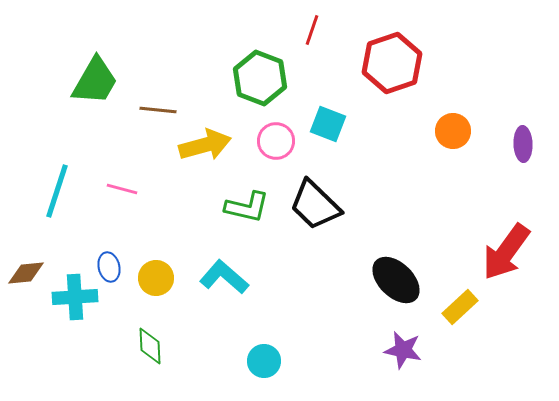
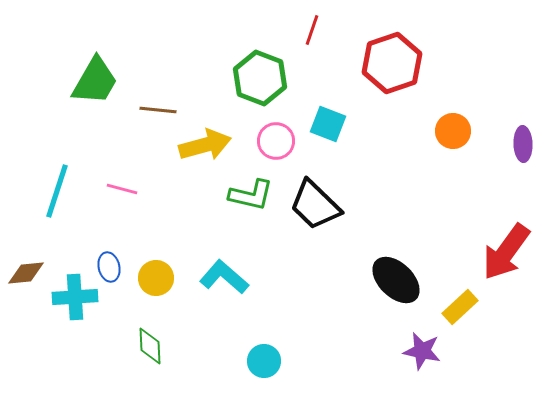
green L-shape: moved 4 px right, 12 px up
purple star: moved 19 px right, 1 px down
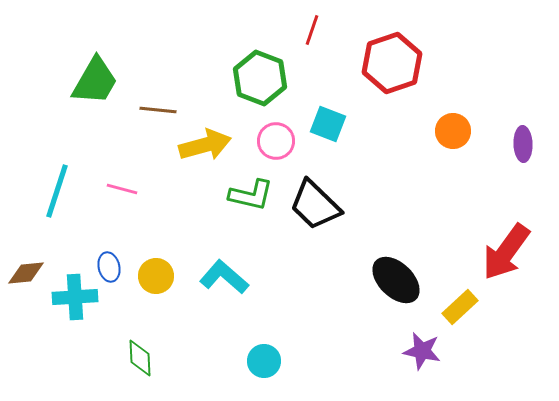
yellow circle: moved 2 px up
green diamond: moved 10 px left, 12 px down
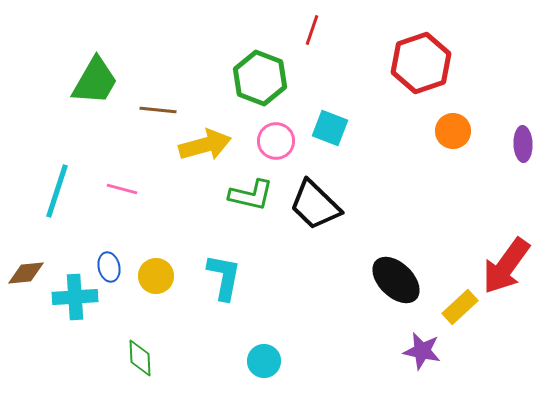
red hexagon: moved 29 px right
cyan square: moved 2 px right, 4 px down
red arrow: moved 14 px down
cyan L-shape: rotated 60 degrees clockwise
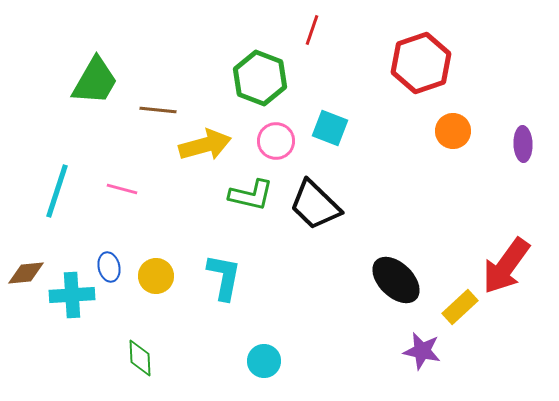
cyan cross: moved 3 px left, 2 px up
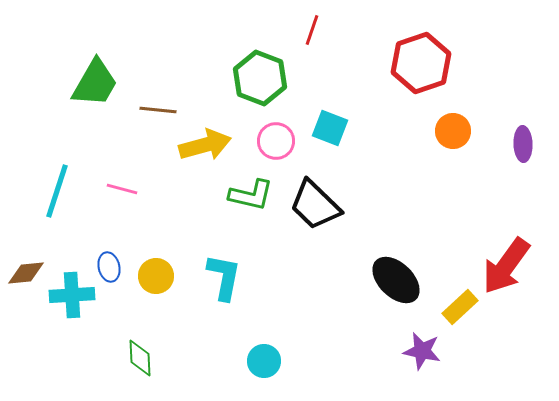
green trapezoid: moved 2 px down
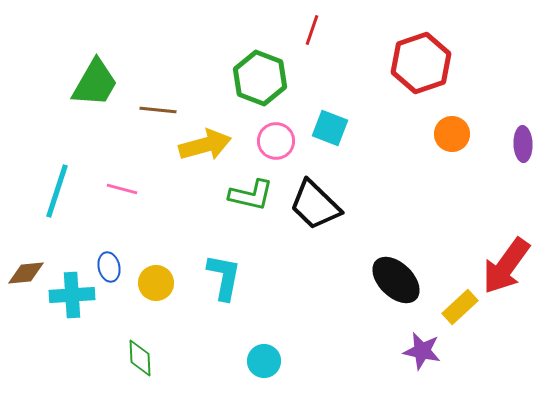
orange circle: moved 1 px left, 3 px down
yellow circle: moved 7 px down
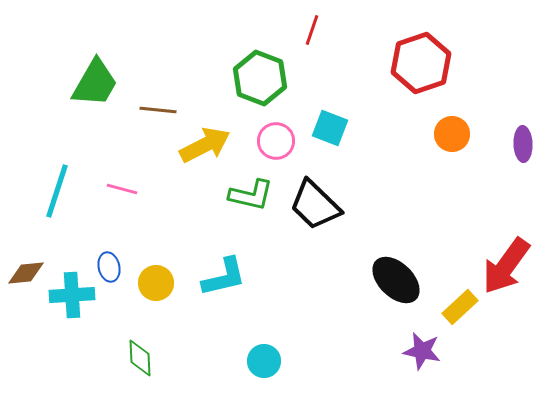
yellow arrow: rotated 12 degrees counterclockwise
cyan L-shape: rotated 66 degrees clockwise
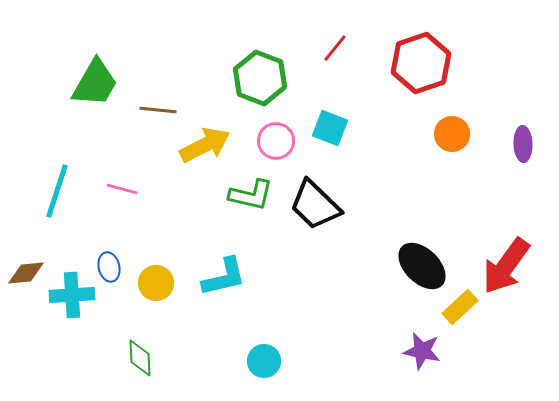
red line: moved 23 px right, 18 px down; rotated 20 degrees clockwise
black ellipse: moved 26 px right, 14 px up
